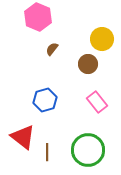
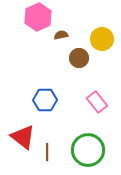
pink hexagon: rotated 12 degrees clockwise
brown semicircle: moved 9 px right, 14 px up; rotated 40 degrees clockwise
brown circle: moved 9 px left, 6 px up
blue hexagon: rotated 15 degrees clockwise
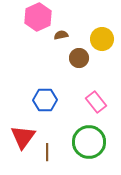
pink rectangle: moved 1 px left
red triangle: rotated 28 degrees clockwise
green circle: moved 1 px right, 8 px up
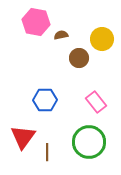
pink hexagon: moved 2 px left, 5 px down; rotated 24 degrees counterclockwise
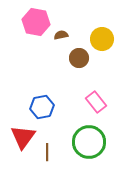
blue hexagon: moved 3 px left, 7 px down; rotated 10 degrees counterclockwise
